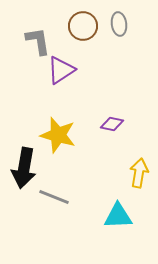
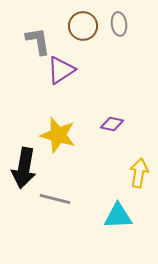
gray line: moved 1 px right, 2 px down; rotated 8 degrees counterclockwise
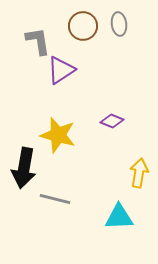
purple diamond: moved 3 px up; rotated 10 degrees clockwise
cyan triangle: moved 1 px right, 1 px down
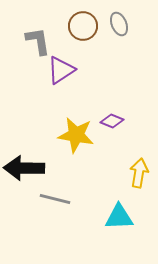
gray ellipse: rotated 15 degrees counterclockwise
yellow star: moved 18 px right; rotated 6 degrees counterclockwise
black arrow: rotated 81 degrees clockwise
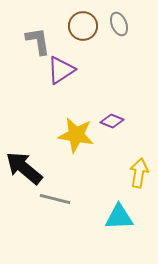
black arrow: rotated 39 degrees clockwise
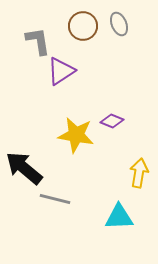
purple triangle: moved 1 px down
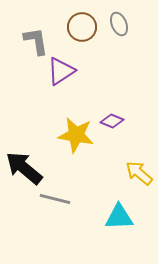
brown circle: moved 1 px left, 1 px down
gray L-shape: moved 2 px left
yellow arrow: rotated 60 degrees counterclockwise
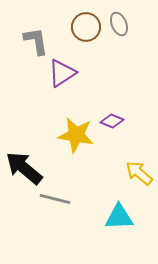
brown circle: moved 4 px right
purple triangle: moved 1 px right, 2 px down
